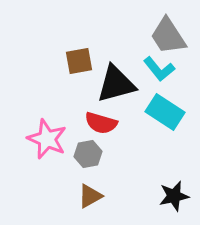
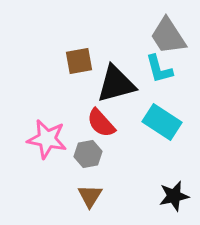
cyan L-shape: rotated 24 degrees clockwise
cyan rectangle: moved 3 px left, 10 px down
red semicircle: rotated 32 degrees clockwise
pink star: rotated 12 degrees counterclockwise
brown triangle: rotated 28 degrees counterclockwise
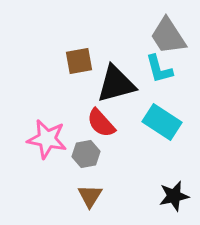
gray hexagon: moved 2 px left
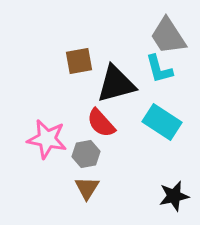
brown triangle: moved 3 px left, 8 px up
